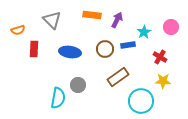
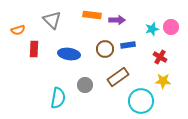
purple arrow: rotated 63 degrees clockwise
cyan star: moved 8 px right, 3 px up; rotated 16 degrees clockwise
blue ellipse: moved 1 px left, 2 px down
gray circle: moved 7 px right
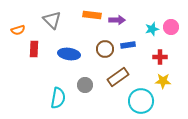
red cross: rotated 32 degrees counterclockwise
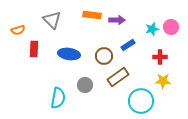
blue rectangle: rotated 24 degrees counterclockwise
brown circle: moved 1 px left, 7 px down
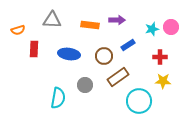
orange rectangle: moved 2 px left, 10 px down
gray triangle: rotated 42 degrees counterclockwise
cyan circle: moved 2 px left
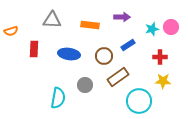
purple arrow: moved 5 px right, 3 px up
orange semicircle: moved 7 px left, 1 px down
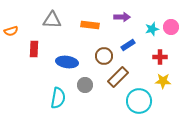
blue ellipse: moved 2 px left, 8 px down
brown rectangle: rotated 10 degrees counterclockwise
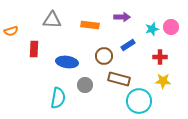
brown rectangle: moved 1 px right, 2 px down; rotated 60 degrees clockwise
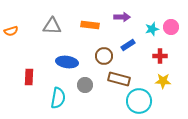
gray triangle: moved 6 px down
red rectangle: moved 5 px left, 28 px down
red cross: moved 1 px up
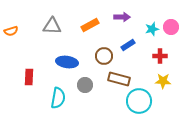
orange rectangle: rotated 36 degrees counterclockwise
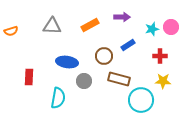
gray circle: moved 1 px left, 4 px up
cyan circle: moved 2 px right, 1 px up
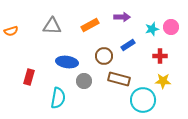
red rectangle: rotated 14 degrees clockwise
cyan circle: moved 2 px right
